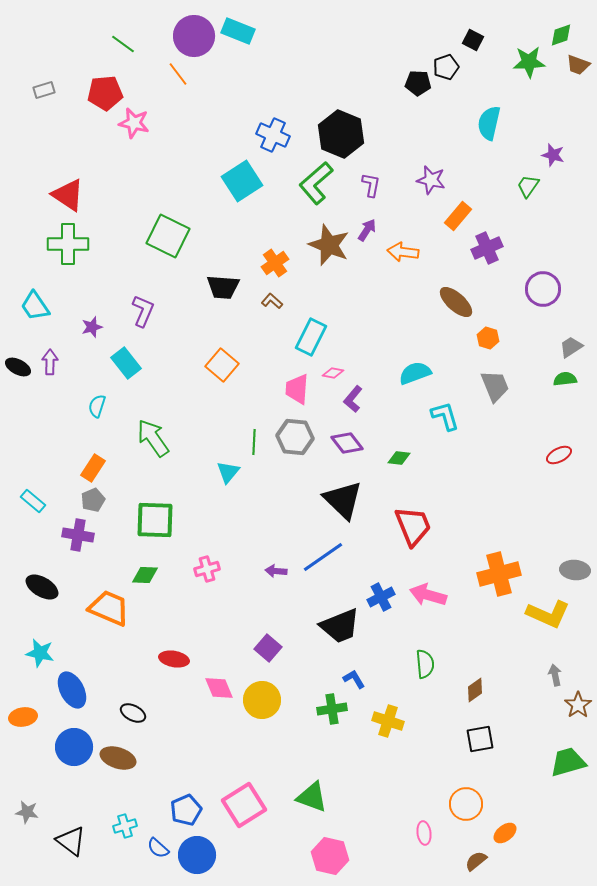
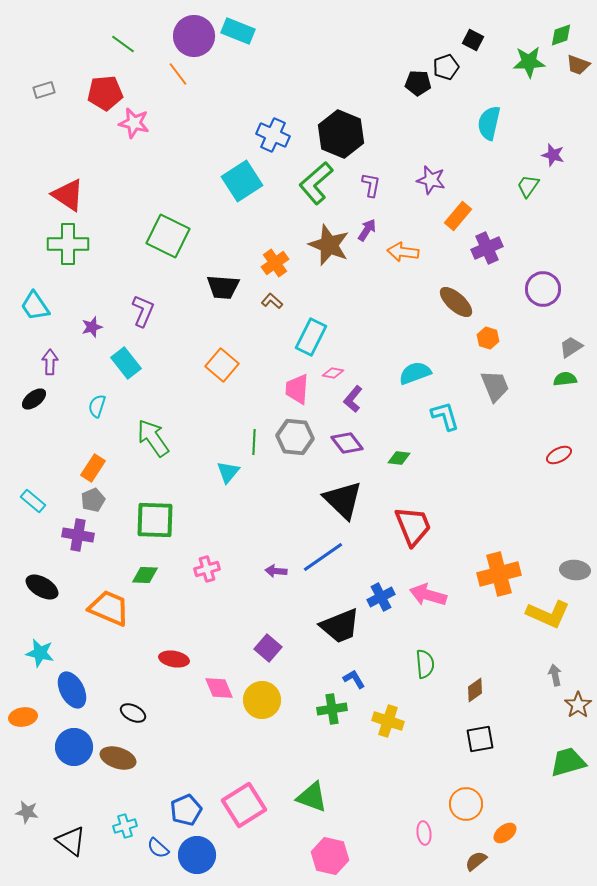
black ellipse at (18, 367): moved 16 px right, 32 px down; rotated 65 degrees counterclockwise
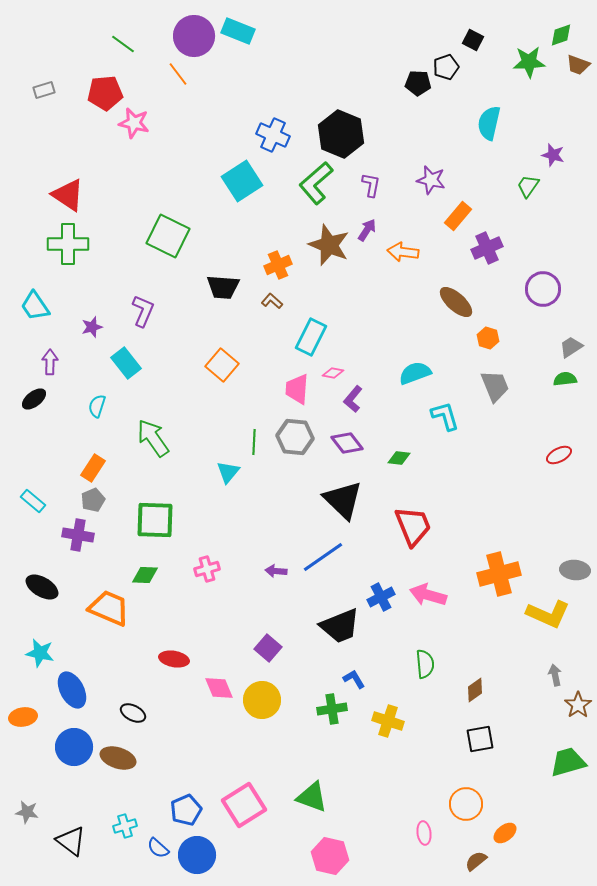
orange cross at (275, 263): moved 3 px right, 2 px down; rotated 12 degrees clockwise
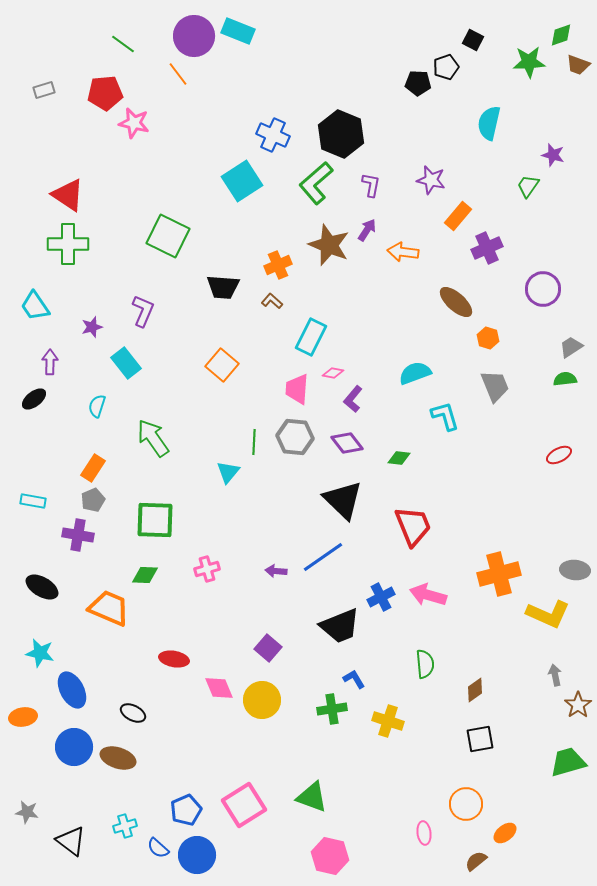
cyan rectangle at (33, 501): rotated 30 degrees counterclockwise
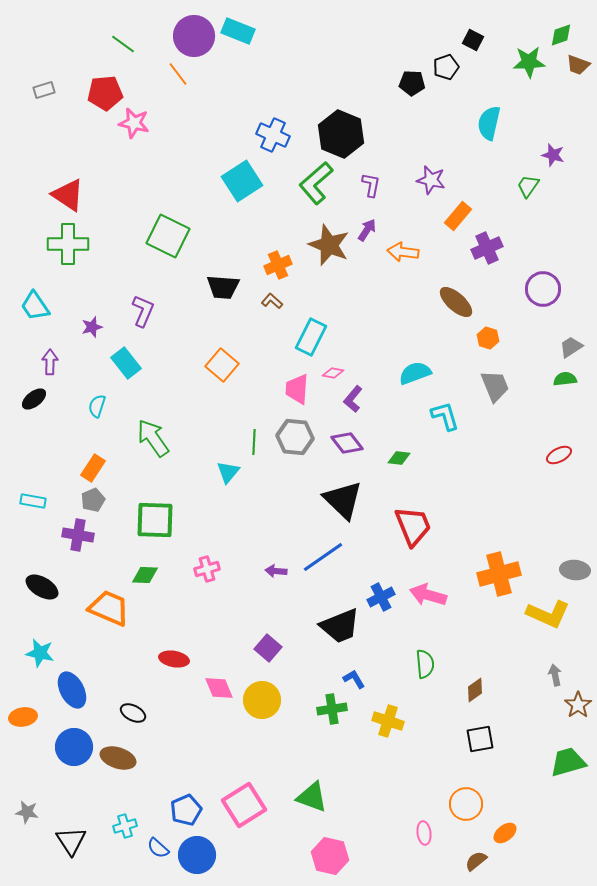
black pentagon at (418, 83): moved 6 px left
black triangle at (71, 841): rotated 20 degrees clockwise
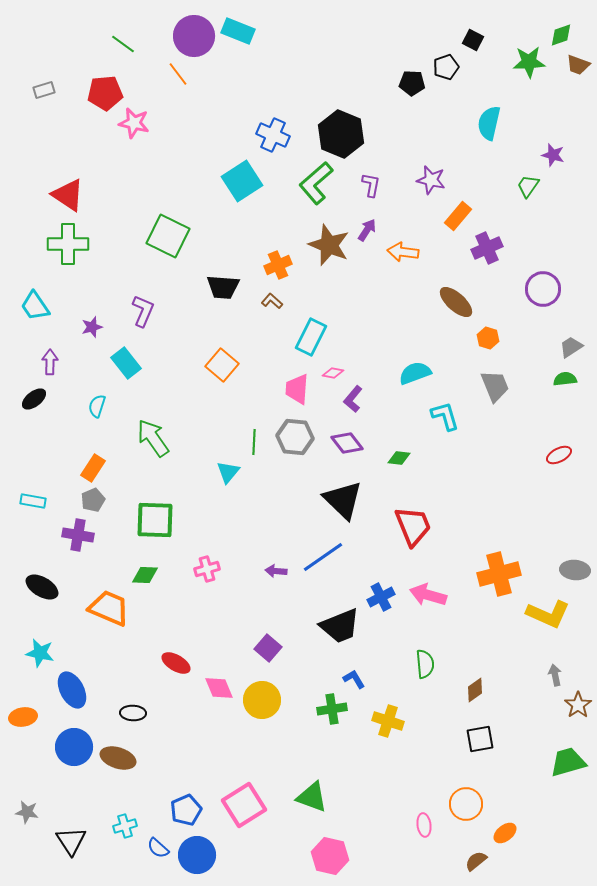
red ellipse at (174, 659): moved 2 px right, 4 px down; rotated 20 degrees clockwise
black ellipse at (133, 713): rotated 25 degrees counterclockwise
pink ellipse at (424, 833): moved 8 px up
